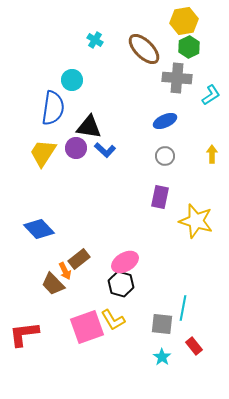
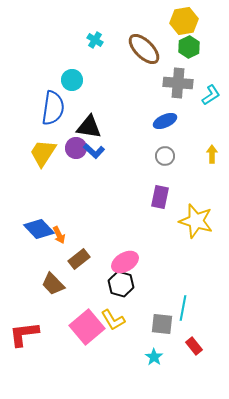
gray cross: moved 1 px right, 5 px down
blue L-shape: moved 11 px left, 1 px down
orange arrow: moved 6 px left, 36 px up
pink square: rotated 20 degrees counterclockwise
cyan star: moved 8 px left
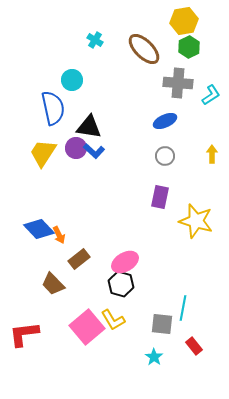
blue semicircle: rotated 20 degrees counterclockwise
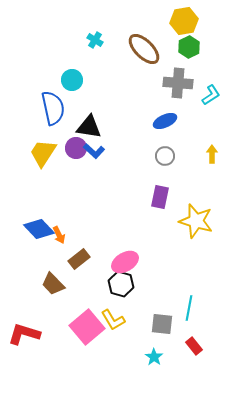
cyan line: moved 6 px right
red L-shape: rotated 24 degrees clockwise
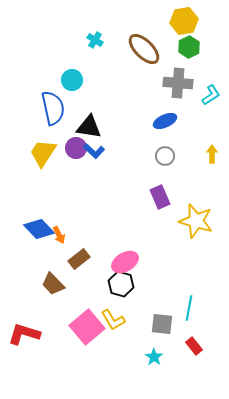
purple rectangle: rotated 35 degrees counterclockwise
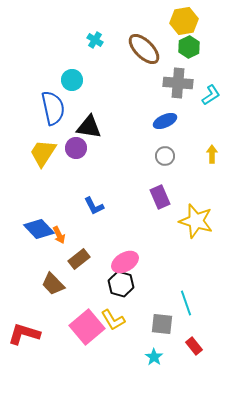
blue L-shape: moved 55 px down; rotated 20 degrees clockwise
cyan line: moved 3 px left, 5 px up; rotated 30 degrees counterclockwise
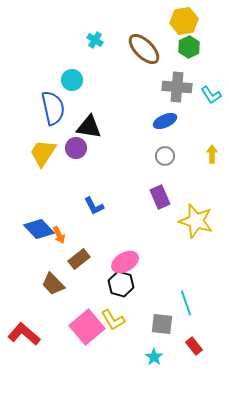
gray cross: moved 1 px left, 4 px down
cyan L-shape: rotated 90 degrees clockwise
red L-shape: rotated 24 degrees clockwise
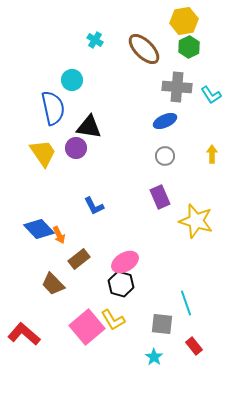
yellow trapezoid: rotated 112 degrees clockwise
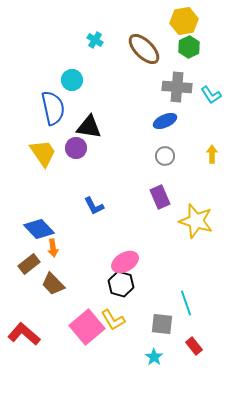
orange arrow: moved 6 px left, 13 px down; rotated 18 degrees clockwise
brown rectangle: moved 50 px left, 5 px down
